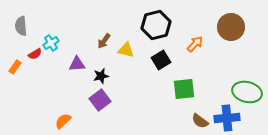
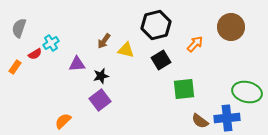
gray semicircle: moved 2 px left, 2 px down; rotated 24 degrees clockwise
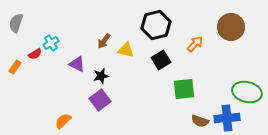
gray semicircle: moved 3 px left, 5 px up
purple triangle: rotated 30 degrees clockwise
brown semicircle: rotated 18 degrees counterclockwise
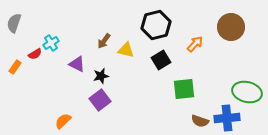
gray semicircle: moved 2 px left
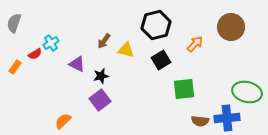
brown semicircle: rotated 12 degrees counterclockwise
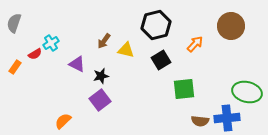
brown circle: moved 1 px up
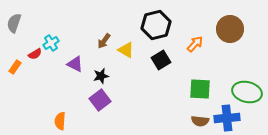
brown circle: moved 1 px left, 3 px down
yellow triangle: rotated 18 degrees clockwise
purple triangle: moved 2 px left
green square: moved 16 px right; rotated 10 degrees clockwise
orange semicircle: moved 3 px left; rotated 42 degrees counterclockwise
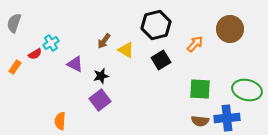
green ellipse: moved 2 px up
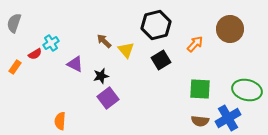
brown arrow: rotated 98 degrees clockwise
yellow triangle: rotated 18 degrees clockwise
purple square: moved 8 px right, 2 px up
blue cross: moved 1 px right; rotated 25 degrees counterclockwise
